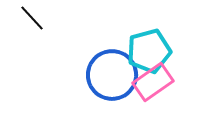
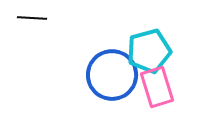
black line: rotated 44 degrees counterclockwise
pink rectangle: moved 4 px right, 5 px down; rotated 72 degrees counterclockwise
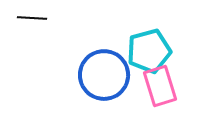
blue circle: moved 8 px left
pink rectangle: moved 3 px right, 1 px up
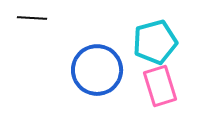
cyan pentagon: moved 6 px right, 9 px up
blue circle: moved 7 px left, 5 px up
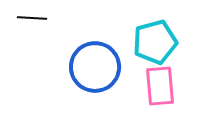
blue circle: moved 2 px left, 3 px up
pink rectangle: rotated 12 degrees clockwise
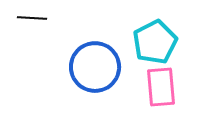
cyan pentagon: rotated 12 degrees counterclockwise
pink rectangle: moved 1 px right, 1 px down
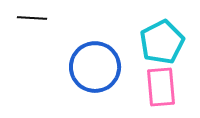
cyan pentagon: moved 7 px right
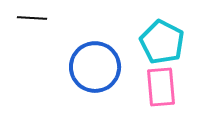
cyan pentagon: rotated 18 degrees counterclockwise
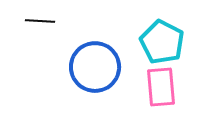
black line: moved 8 px right, 3 px down
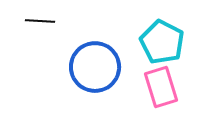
pink rectangle: rotated 12 degrees counterclockwise
